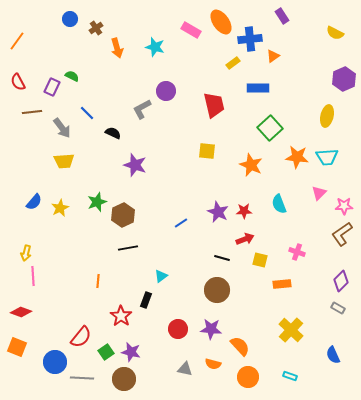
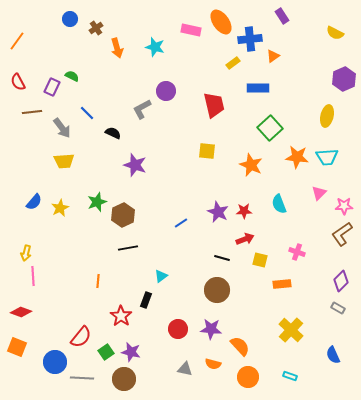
pink rectangle at (191, 30): rotated 18 degrees counterclockwise
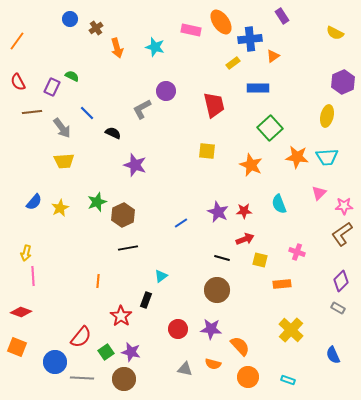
purple hexagon at (344, 79): moved 1 px left, 3 px down
cyan rectangle at (290, 376): moved 2 px left, 4 px down
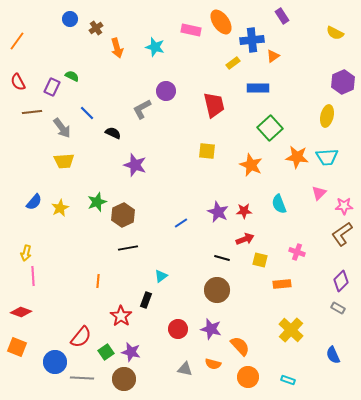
blue cross at (250, 39): moved 2 px right, 1 px down
purple star at (211, 329): rotated 10 degrees clockwise
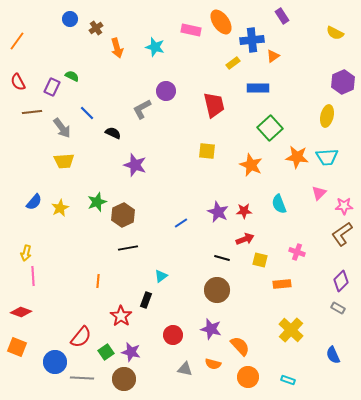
red circle at (178, 329): moved 5 px left, 6 px down
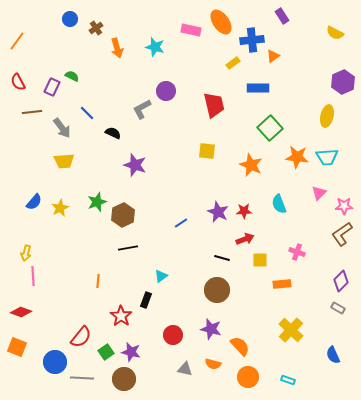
yellow square at (260, 260): rotated 14 degrees counterclockwise
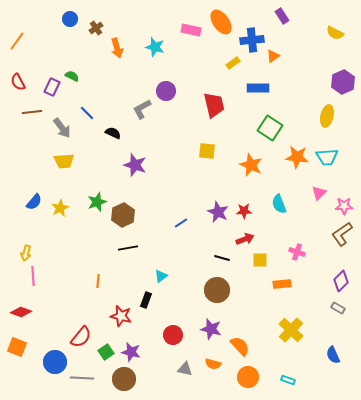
green square at (270, 128): rotated 15 degrees counterclockwise
red star at (121, 316): rotated 20 degrees counterclockwise
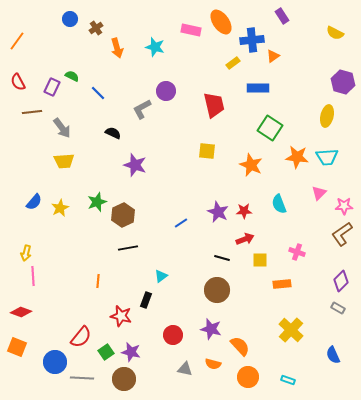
purple hexagon at (343, 82): rotated 20 degrees counterclockwise
blue line at (87, 113): moved 11 px right, 20 px up
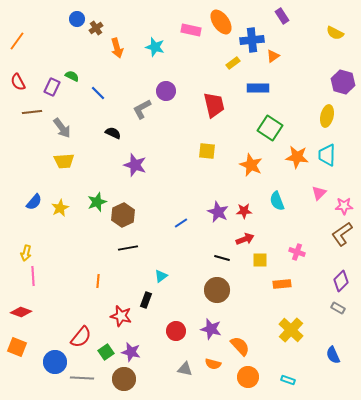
blue circle at (70, 19): moved 7 px right
cyan trapezoid at (327, 157): moved 2 px up; rotated 95 degrees clockwise
cyan semicircle at (279, 204): moved 2 px left, 3 px up
red circle at (173, 335): moved 3 px right, 4 px up
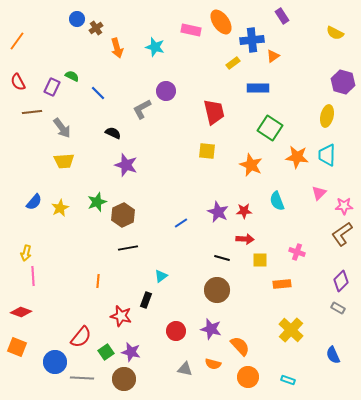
red trapezoid at (214, 105): moved 7 px down
purple star at (135, 165): moved 9 px left
red arrow at (245, 239): rotated 24 degrees clockwise
